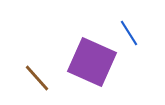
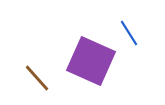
purple square: moved 1 px left, 1 px up
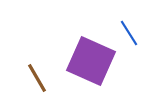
brown line: rotated 12 degrees clockwise
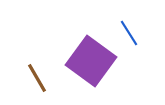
purple square: rotated 12 degrees clockwise
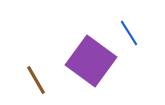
brown line: moved 1 px left, 2 px down
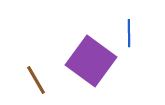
blue line: rotated 32 degrees clockwise
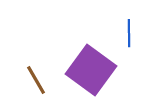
purple square: moved 9 px down
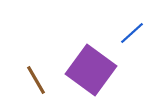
blue line: moved 3 px right; rotated 48 degrees clockwise
